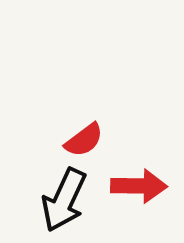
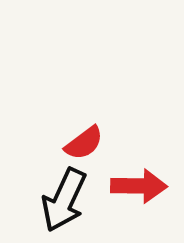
red semicircle: moved 3 px down
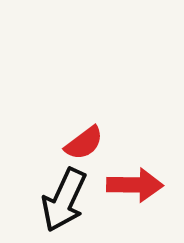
red arrow: moved 4 px left, 1 px up
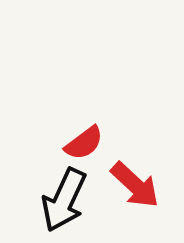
red arrow: rotated 42 degrees clockwise
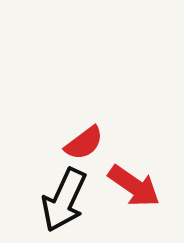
red arrow: moved 1 px left, 1 px down; rotated 8 degrees counterclockwise
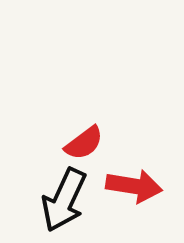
red arrow: rotated 26 degrees counterclockwise
